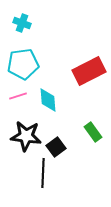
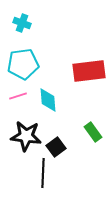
red rectangle: rotated 20 degrees clockwise
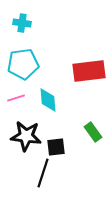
cyan cross: rotated 12 degrees counterclockwise
pink line: moved 2 px left, 2 px down
black square: rotated 30 degrees clockwise
black line: rotated 16 degrees clockwise
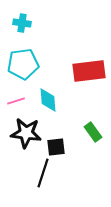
pink line: moved 3 px down
black star: moved 3 px up
